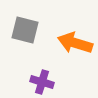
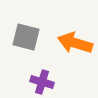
gray square: moved 1 px right, 7 px down
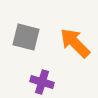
orange arrow: rotated 28 degrees clockwise
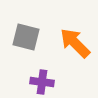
purple cross: rotated 10 degrees counterclockwise
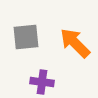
gray square: rotated 20 degrees counterclockwise
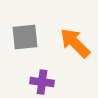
gray square: moved 1 px left
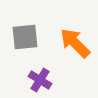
purple cross: moved 2 px left, 2 px up; rotated 25 degrees clockwise
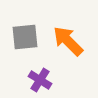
orange arrow: moved 7 px left, 2 px up
